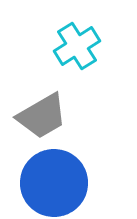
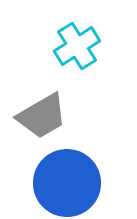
blue circle: moved 13 px right
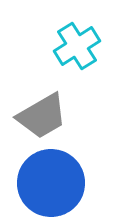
blue circle: moved 16 px left
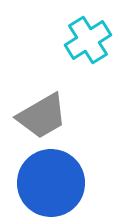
cyan cross: moved 11 px right, 6 px up
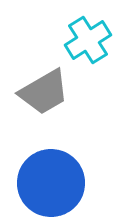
gray trapezoid: moved 2 px right, 24 px up
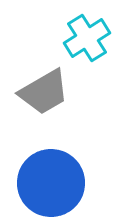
cyan cross: moved 1 px left, 2 px up
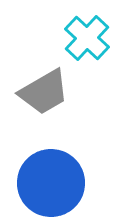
cyan cross: rotated 15 degrees counterclockwise
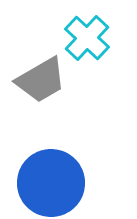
gray trapezoid: moved 3 px left, 12 px up
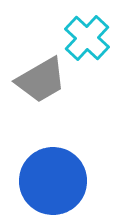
blue circle: moved 2 px right, 2 px up
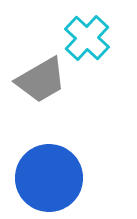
blue circle: moved 4 px left, 3 px up
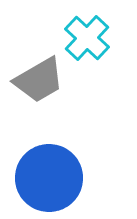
gray trapezoid: moved 2 px left
